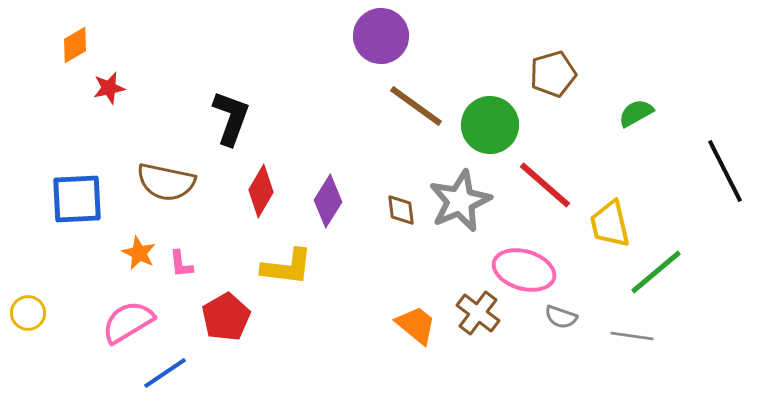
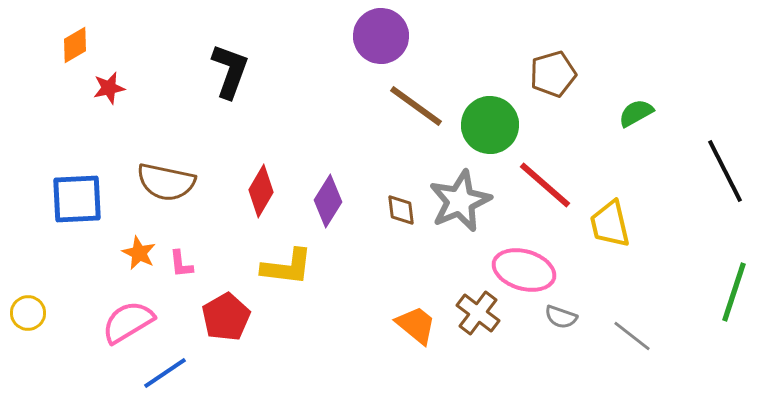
black L-shape: moved 1 px left, 47 px up
green line: moved 78 px right, 20 px down; rotated 32 degrees counterclockwise
gray line: rotated 30 degrees clockwise
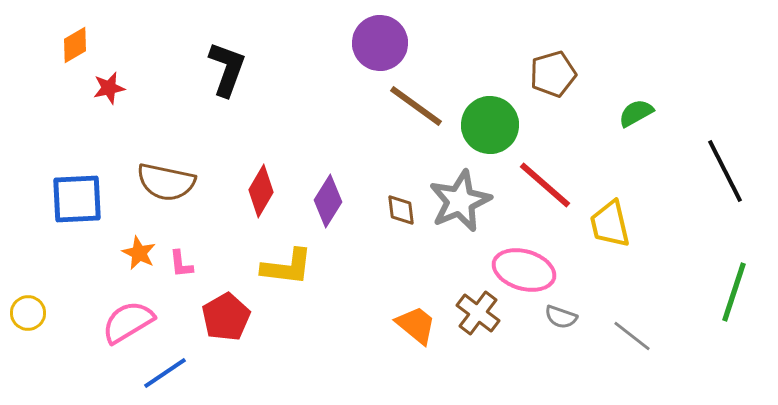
purple circle: moved 1 px left, 7 px down
black L-shape: moved 3 px left, 2 px up
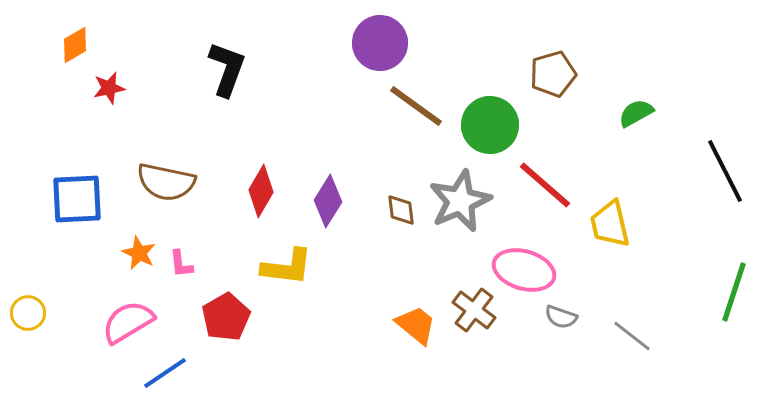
brown cross: moved 4 px left, 3 px up
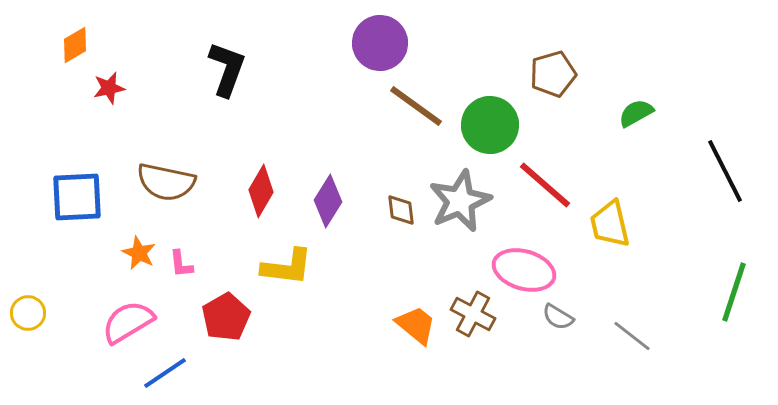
blue square: moved 2 px up
brown cross: moved 1 px left, 4 px down; rotated 9 degrees counterclockwise
gray semicircle: moved 3 px left; rotated 12 degrees clockwise
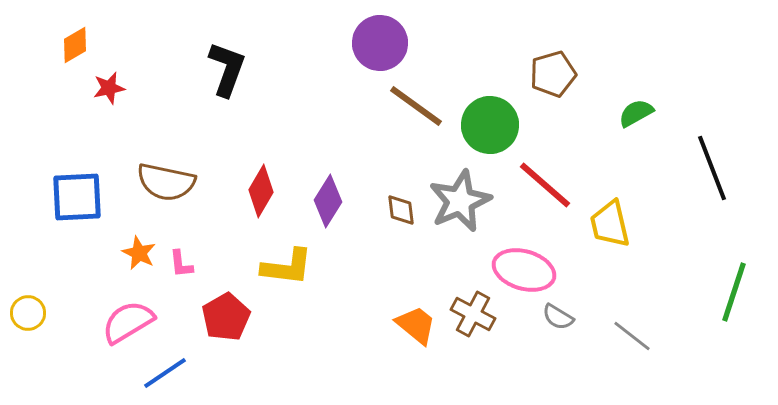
black line: moved 13 px left, 3 px up; rotated 6 degrees clockwise
